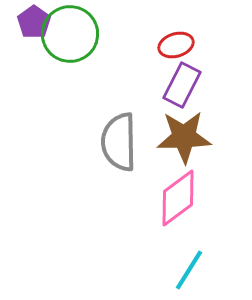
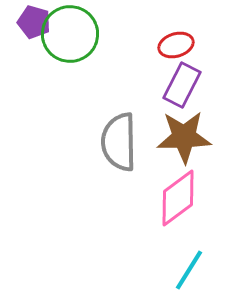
purple pentagon: rotated 20 degrees counterclockwise
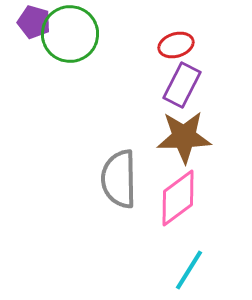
gray semicircle: moved 37 px down
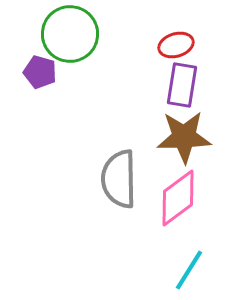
purple pentagon: moved 6 px right, 50 px down
purple rectangle: rotated 18 degrees counterclockwise
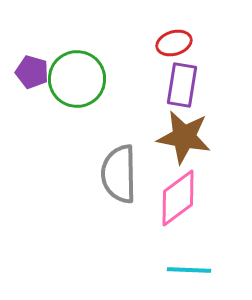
green circle: moved 7 px right, 45 px down
red ellipse: moved 2 px left, 2 px up
purple pentagon: moved 8 px left
brown star: rotated 12 degrees clockwise
gray semicircle: moved 5 px up
cyan line: rotated 60 degrees clockwise
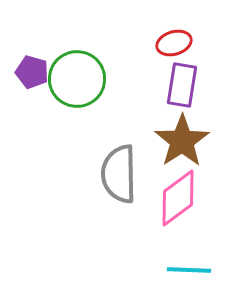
brown star: moved 2 px left, 4 px down; rotated 28 degrees clockwise
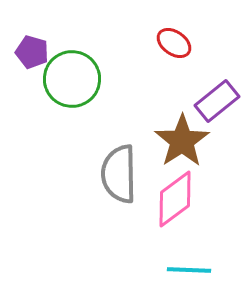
red ellipse: rotated 52 degrees clockwise
purple pentagon: moved 20 px up
green circle: moved 5 px left
purple rectangle: moved 35 px right, 16 px down; rotated 42 degrees clockwise
pink diamond: moved 3 px left, 1 px down
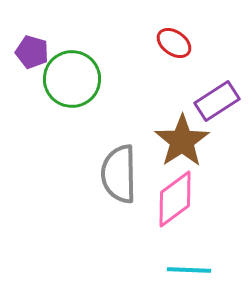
purple rectangle: rotated 6 degrees clockwise
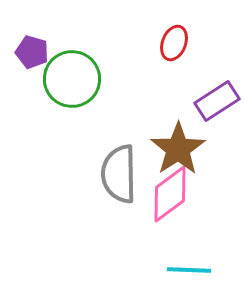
red ellipse: rotated 76 degrees clockwise
brown star: moved 4 px left, 8 px down
pink diamond: moved 5 px left, 5 px up
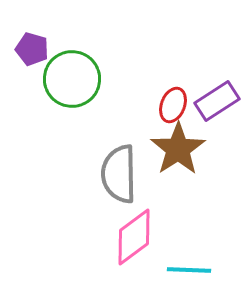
red ellipse: moved 1 px left, 62 px down
purple pentagon: moved 3 px up
pink diamond: moved 36 px left, 43 px down
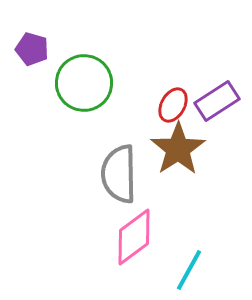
green circle: moved 12 px right, 4 px down
red ellipse: rotated 8 degrees clockwise
cyan line: rotated 63 degrees counterclockwise
